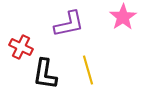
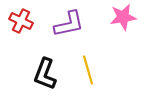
pink star: rotated 24 degrees clockwise
red cross: moved 26 px up
black L-shape: rotated 12 degrees clockwise
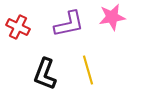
pink star: moved 11 px left
red cross: moved 3 px left, 6 px down
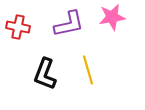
red cross: rotated 15 degrees counterclockwise
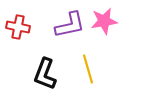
pink star: moved 8 px left, 4 px down
purple L-shape: moved 1 px right, 1 px down
yellow line: moved 1 px up
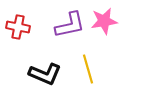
black L-shape: rotated 88 degrees counterclockwise
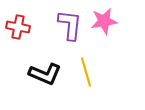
purple L-shape: rotated 72 degrees counterclockwise
yellow line: moved 2 px left, 3 px down
